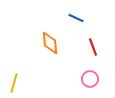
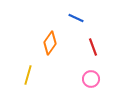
orange diamond: rotated 40 degrees clockwise
pink circle: moved 1 px right
yellow line: moved 14 px right, 8 px up
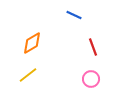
blue line: moved 2 px left, 3 px up
orange diamond: moved 18 px left; rotated 25 degrees clockwise
yellow line: rotated 36 degrees clockwise
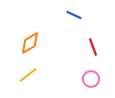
orange diamond: moved 2 px left
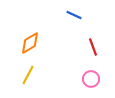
yellow line: rotated 24 degrees counterclockwise
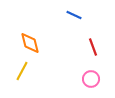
orange diamond: rotated 75 degrees counterclockwise
yellow line: moved 6 px left, 4 px up
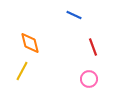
pink circle: moved 2 px left
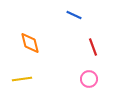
yellow line: moved 8 px down; rotated 54 degrees clockwise
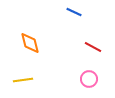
blue line: moved 3 px up
red line: rotated 42 degrees counterclockwise
yellow line: moved 1 px right, 1 px down
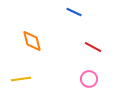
orange diamond: moved 2 px right, 2 px up
yellow line: moved 2 px left, 1 px up
